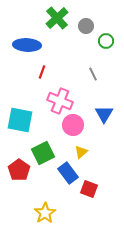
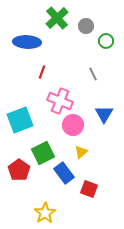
blue ellipse: moved 3 px up
cyan square: rotated 32 degrees counterclockwise
blue rectangle: moved 4 px left
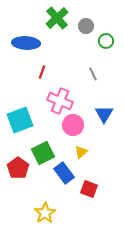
blue ellipse: moved 1 px left, 1 px down
red pentagon: moved 1 px left, 2 px up
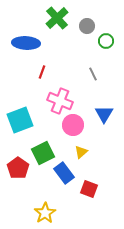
gray circle: moved 1 px right
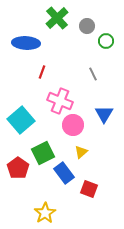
cyan square: moved 1 px right; rotated 20 degrees counterclockwise
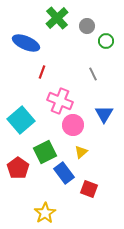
blue ellipse: rotated 20 degrees clockwise
green square: moved 2 px right, 1 px up
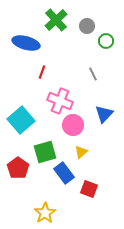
green cross: moved 1 px left, 2 px down
blue ellipse: rotated 8 degrees counterclockwise
blue triangle: rotated 12 degrees clockwise
green square: rotated 10 degrees clockwise
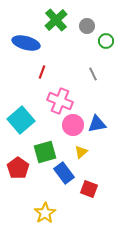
blue triangle: moved 7 px left, 10 px down; rotated 36 degrees clockwise
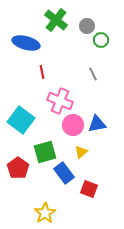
green cross: rotated 10 degrees counterclockwise
green circle: moved 5 px left, 1 px up
red line: rotated 32 degrees counterclockwise
cyan square: rotated 12 degrees counterclockwise
